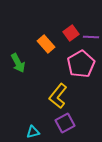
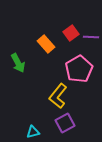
pink pentagon: moved 2 px left, 5 px down
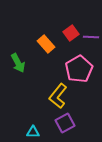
cyan triangle: rotated 16 degrees clockwise
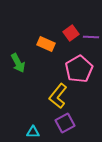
orange rectangle: rotated 24 degrees counterclockwise
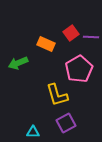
green arrow: rotated 96 degrees clockwise
yellow L-shape: moved 1 px left, 1 px up; rotated 55 degrees counterclockwise
purple square: moved 1 px right
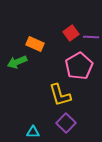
orange rectangle: moved 11 px left
green arrow: moved 1 px left, 1 px up
pink pentagon: moved 3 px up
yellow L-shape: moved 3 px right
purple square: rotated 18 degrees counterclockwise
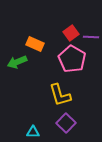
pink pentagon: moved 7 px left, 7 px up; rotated 12 degrees counterclockwise
